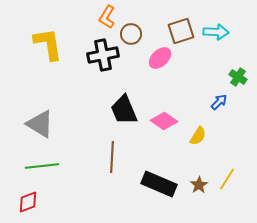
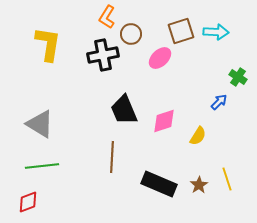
yellow L-shape: rotated 18 degrees clockwise
pink diamond: rotated 52 degrees counterclockwise
yellow line: rotated 50 degrees counterclockwise
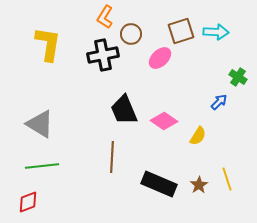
orange L-shape: moved 2 px left
pink diamond: rotated 52 degrees clockwise
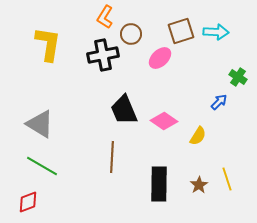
green line: rotated 36 degrees clockwise
black rectangle: rotated 68 degrees clockwise
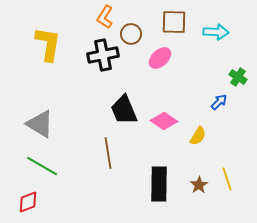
brown square: moved 7 px left, 9 px up; rotated 20 degrees clockwise
brown line: moved 4 px left, 4 px up; rotated 12 degrees counterclockwise
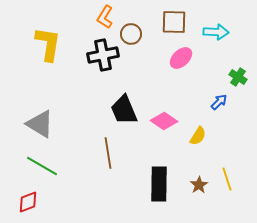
pink ellipse: moved 21 px right
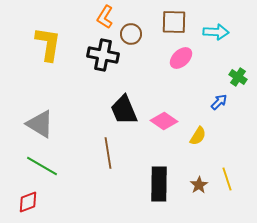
black cross: rotated 24 degrees clockwise
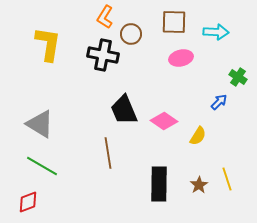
pink ellipse: rotated 30 degrees clockwise
